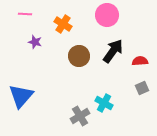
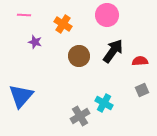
pink line: moved 1 px left, 1 px down
gray square: moved 2 px down
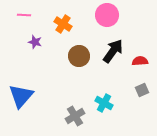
gray cross: moved 5 px left
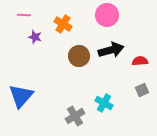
purple star: moved 5 px up
black arrow: moved 2 px left, 1 px up; rotated 40 degrees clockwise
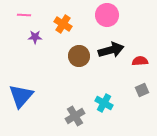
purple star: rotated 16 degrees counterclockwise
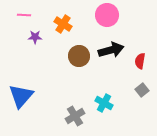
red semicircle: rotated 77 degrees counterclockwise
gray square: rotated 16 degrees counterclockwise
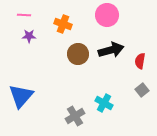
orange cross: rotated 12 degrees counterclockwise
purple star: moved 6 px left, 1 px up
brown circle: moved 1 px left, 2 px up
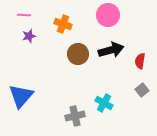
pink circle: moved 1 px right
purple star: rotated 16 degrees counterclockwise
gray cross: rotated 18 degrees clockwise
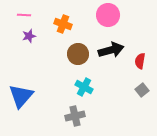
cyan cross: moved 20 px left, 16 px up
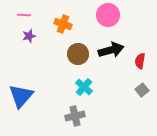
cyan cross: rotated 12 degrees clockwise
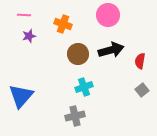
cyan cross: rotated 30 degrees clockwise
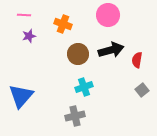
red semicircle: moved 3 px left, 1 px up
